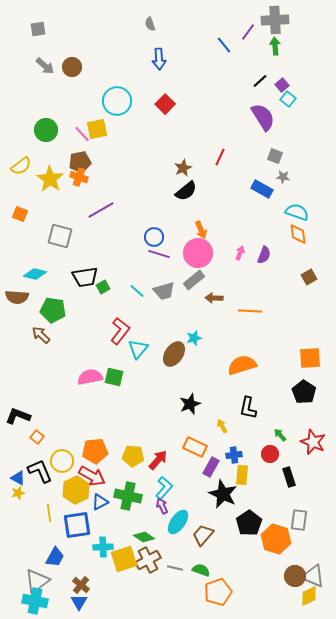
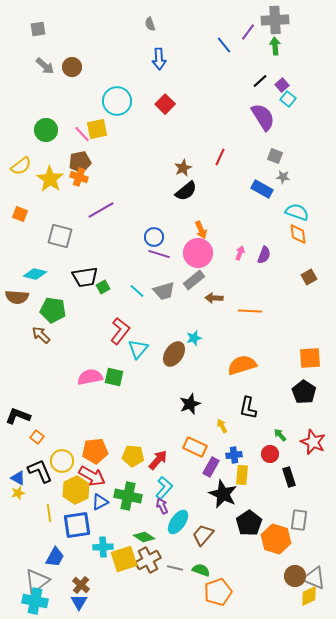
gray triangle at (313, 576): moved 1 px right, 2 px down
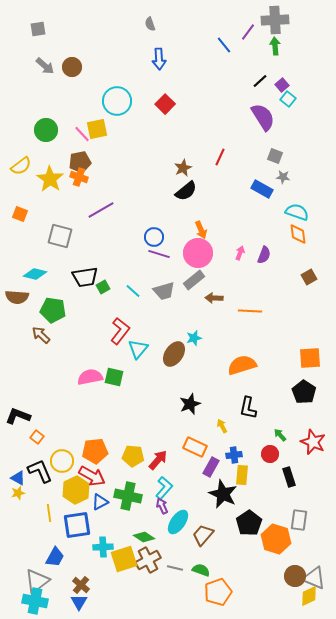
cyan line at (137, 291): moved 4 px left
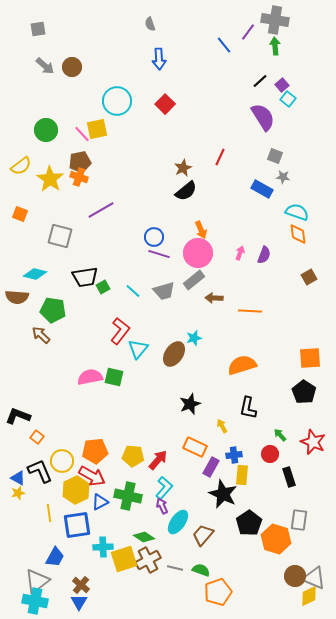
gray cross at (275, 20): rotated 12 degrees clockwise
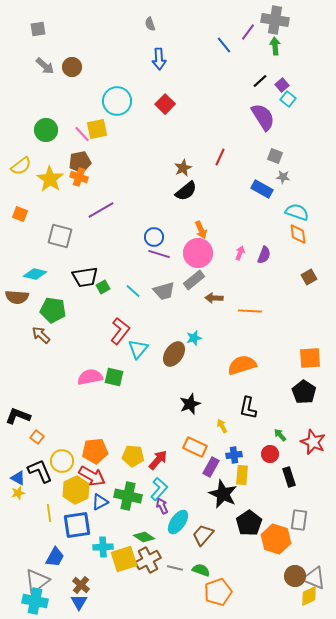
cyan L-shape at (164, 488): moved 5 px left, 1 px down
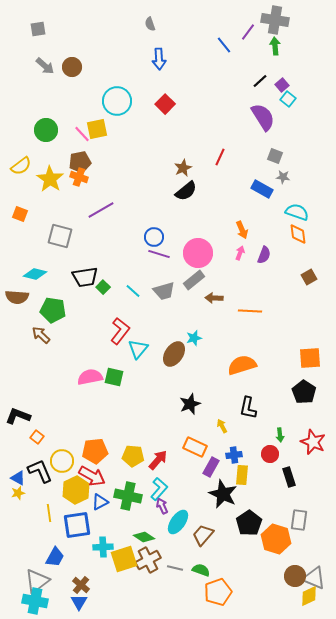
orange arrow at (201, 230): moved 41 px right
green square at (103, 287): rotated 16 degrees counterclockwise
green arrow at (280, 435): rotated 144 degrees counterclockwise
